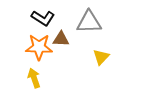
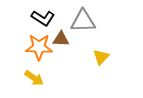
gray triangle: moved 6 px left, 1 px up
yellow arrow: rotated 144 degrees clockwise
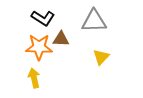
gray triangle: moved 11 px right
yellow arrow: rotated 138 degrees counterclockwise
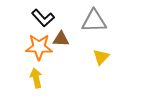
black L-shape: rotated 15 degrees clockwise
yellow arrow: moved 2 px right
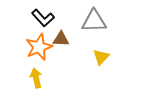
orange star: rotated 24 degrees counterclockwise
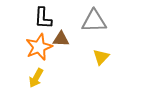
black L-shape: rotated 45 degrees clockwise
yellow arrow: rotated 138 degrees counterclockwise
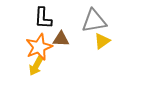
gray triangle: rotated 8 degrees counterclockwise
yellow triangle: moved 1 px right, 16 px up; rotated 12 degrees clockwise
yellow arrow: moved 12 px up
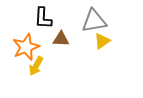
orange star: moved 13 px left
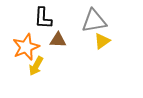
brown triangle: moved 3 px left, 1 px down
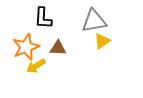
brown triangle: moved 8 px down
yellow arrow: rotated 30 degrees clockwise
